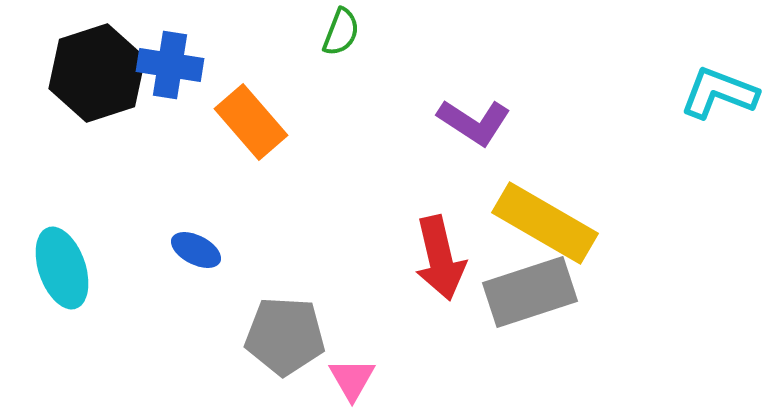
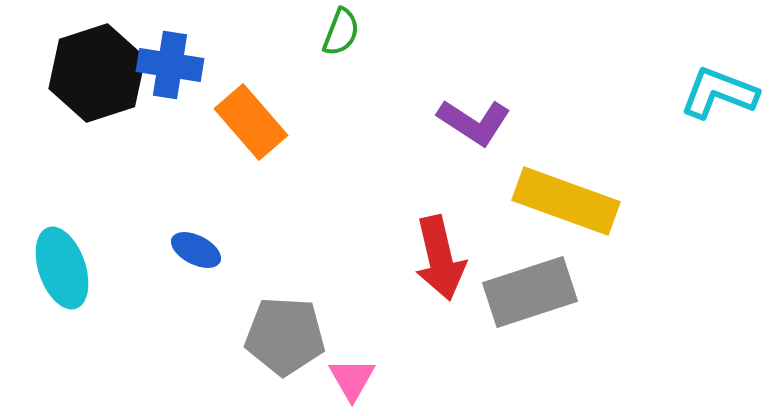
yellow rectangle: moved 21 px right, 22 px up; rotated 10 degrees counterclockwise
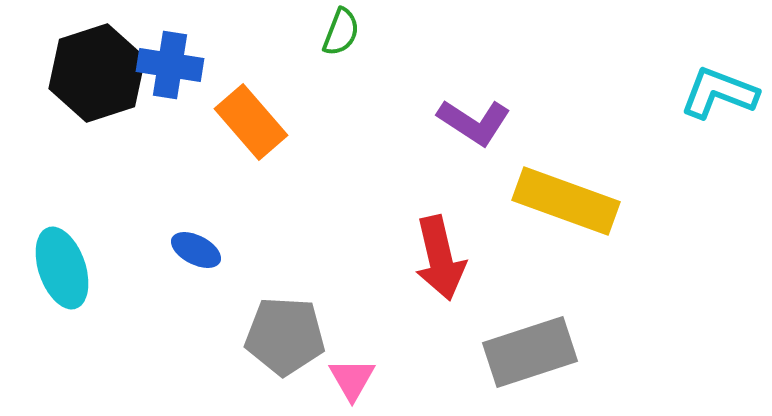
gray rectangle: moved 60 px down
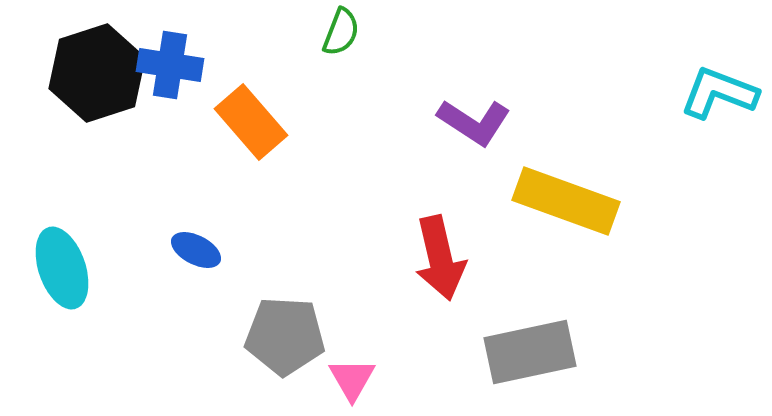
gray rectangle: rotated 6 degrees clockwise
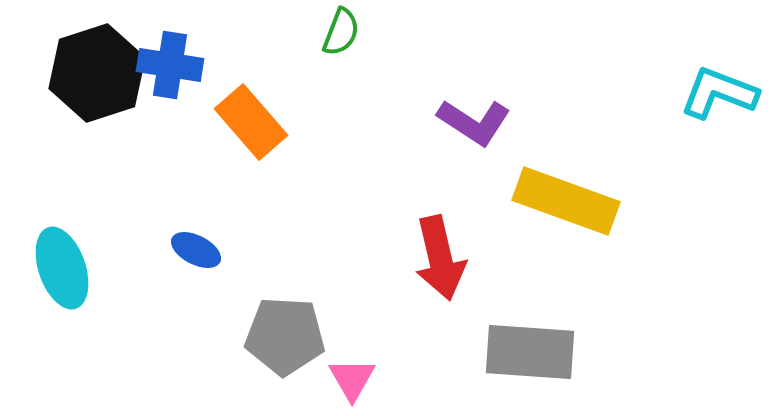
gray rectangle: rotated 16 degrees clockwise
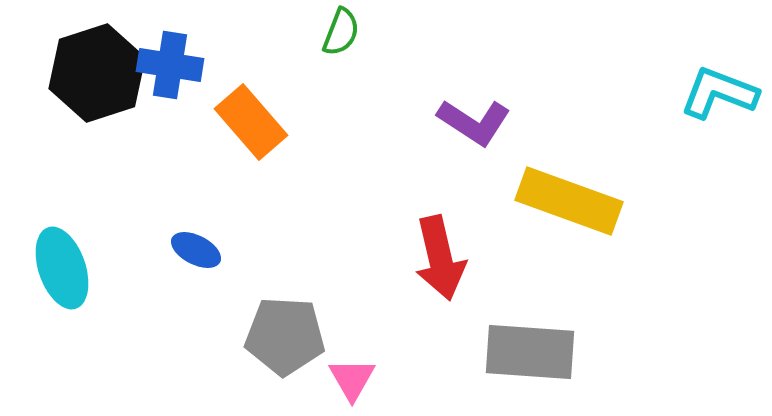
yellow rectangle: moved 3 px right
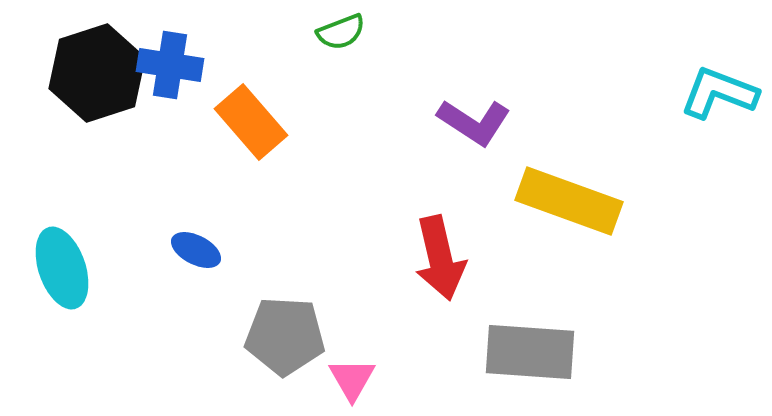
green semicircle: rotated 48 degrees clockwise
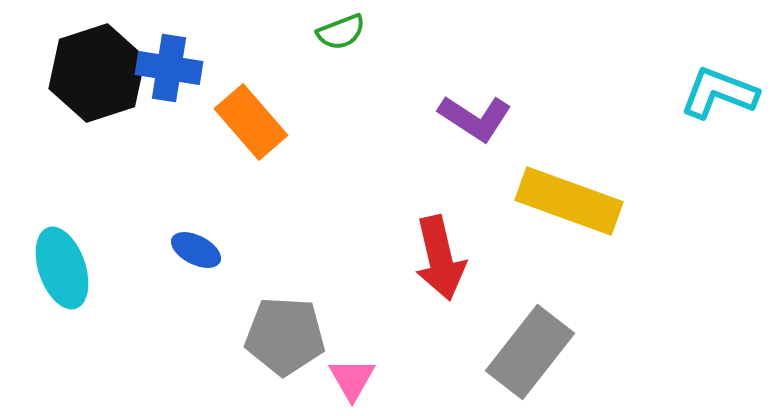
blue cross: moved 1 px left, 3 px down
purple L-shape: moved 1 px right, 4 px up
gray rectangle: rotated 56 degrees counterclockwise
